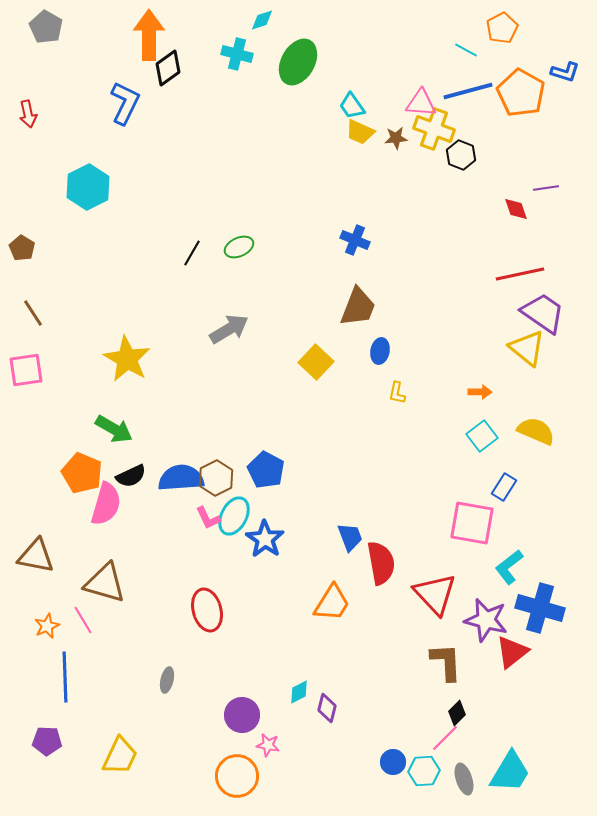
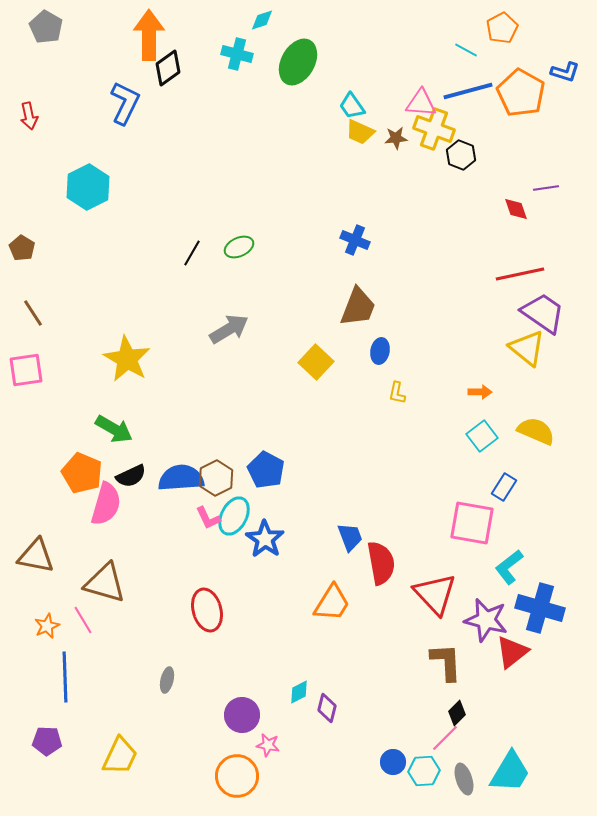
red arrow at (28, 114): moved 1 px right, 2 px down
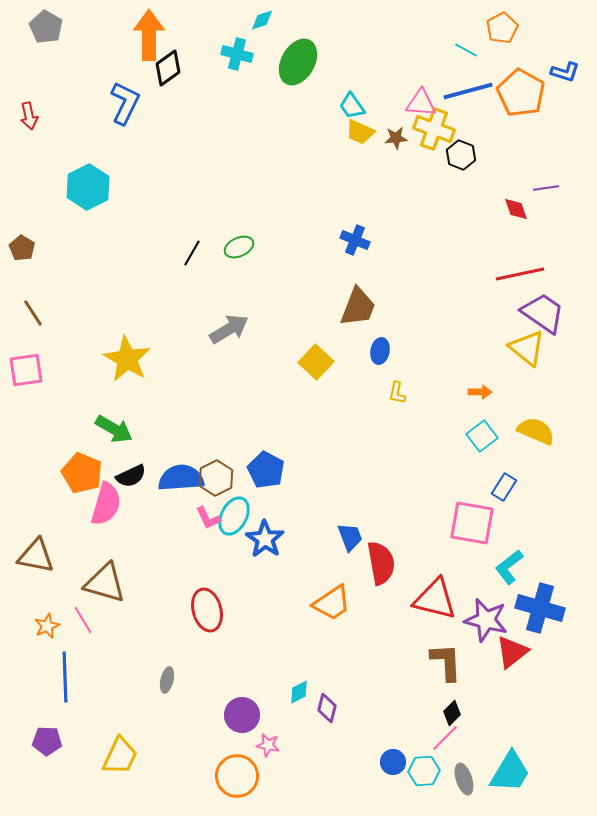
red triangle at (435, 594): moved 5 px down; rotated 33 degrees counterclockwise
orange trapezoid at (332, 603): rotated 24 degrees clockwise
black diamond at (457, 713): moved 5 px left
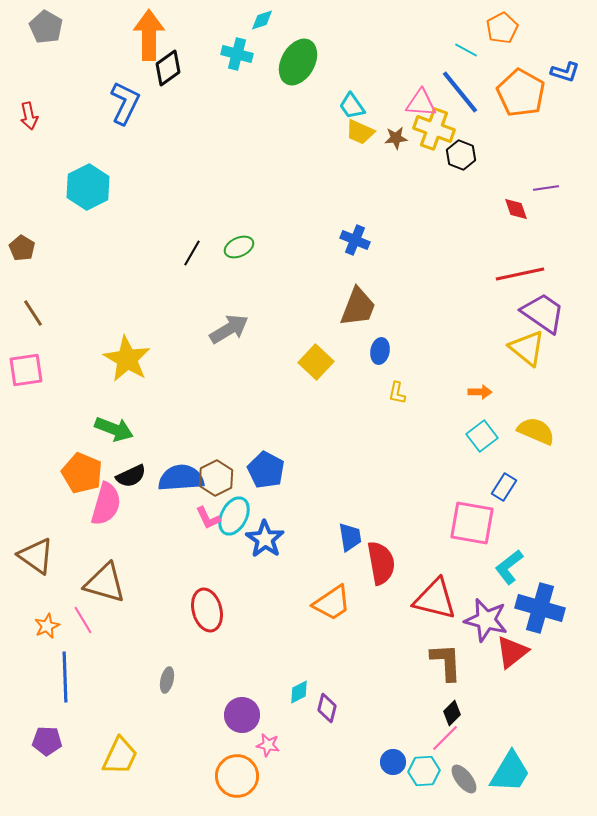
blue line at (468, 91): moved 8 px left, 1 px down; rotated 66 degrees clockwise
green arrow at (114, 429): rotated 9 degrees counterclockwise
blue trapezoid at (350, 537): rotated 12 degrees clockwise
brown triangle at (36, 556): rotated 24 degrees clockwise
gray ellipse at (464, 779): rotated 20 degrees counterclockwise
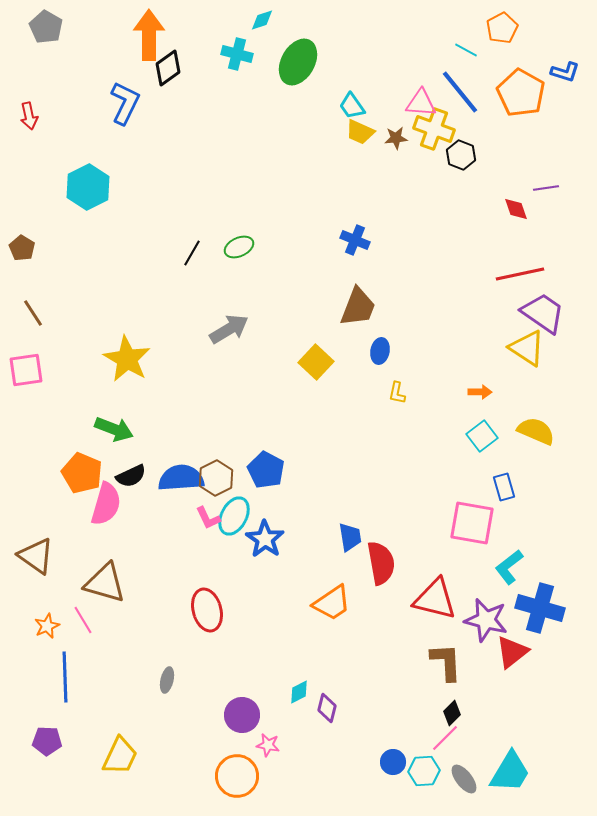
yellow triangle at (527, 348): rotated 6 degrees counterclockwise
blue rectangle at (504, 487): rotated 48 degrees counterclockwise
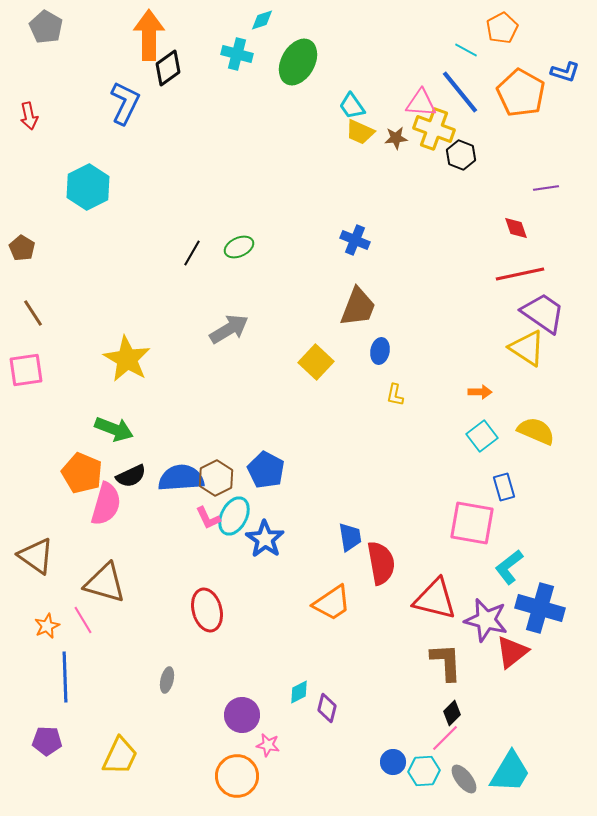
red diamond at (516, 209): moved 19 px down
yellow L-shape at (397, 393): moved 2 px left, 2 px down
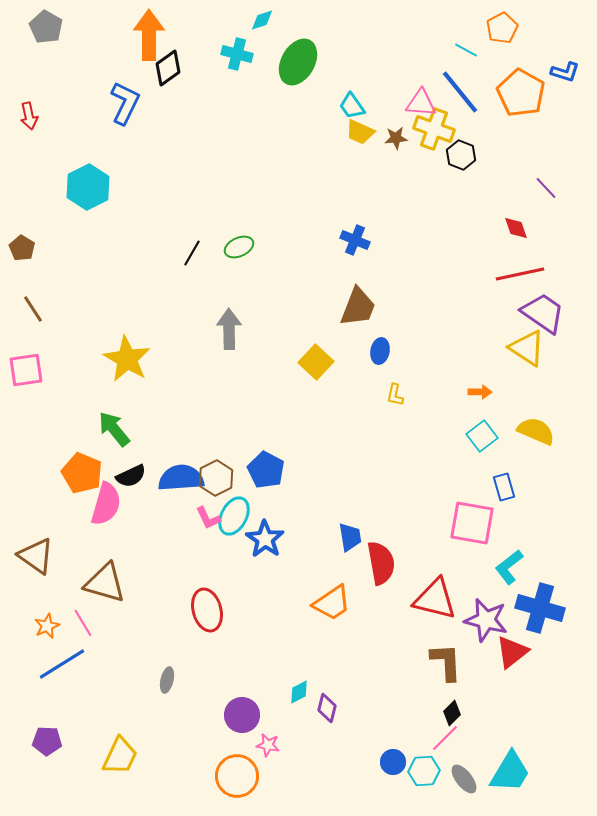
purple line at (546, 188): rotated 55 degrees clockwise
brown line at (33, 313): moved 4 px up
gray arrow at (229, 329): rotated 60 degrees counterclockwise
green arrow at (114, 429): rotated 150 degrees counterclockwise
pink line at (83, 620): moved 3 px down
blue line at (65, 677): moved 3 px left, 13 px up; rotated 60 degrees clockwise
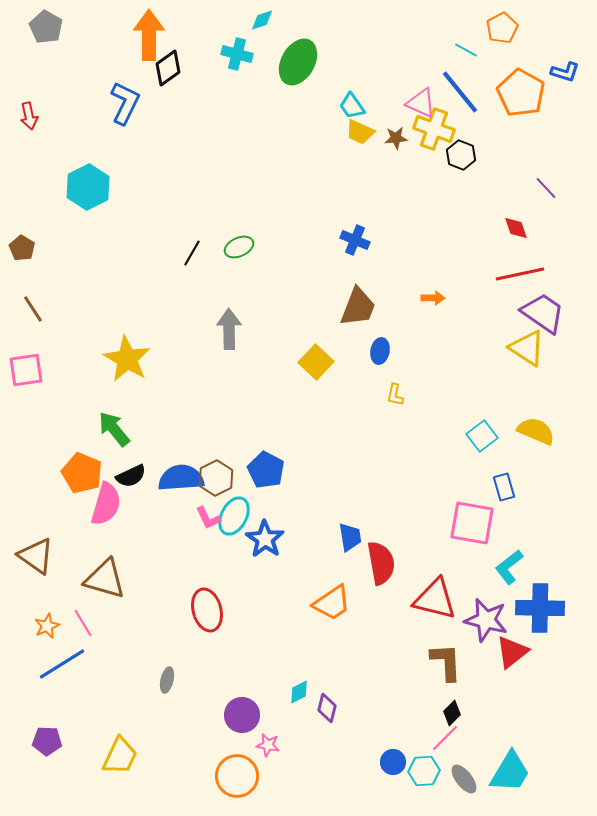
pink triangle at (421, 103): rotated 20 degrees clockwise
orange arrow at (480, 392): moved 47 px left, 94 px up
brown triangle at (105, 583): moved 4 px up
blue cross at (540, 608): rotated 15 degrees counterclockwise
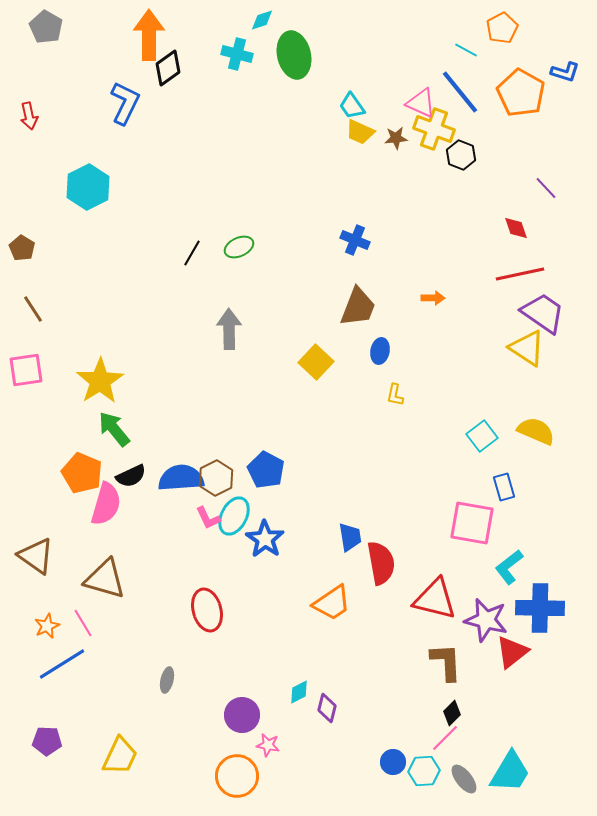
green ellipse at (298, 62): moved 4 px left, 7 px up; rotated 42 degrees counterclockwise
yellow star at (127, 359): moved 27 px left, 22 px down; rotated 9 degrees clockwise
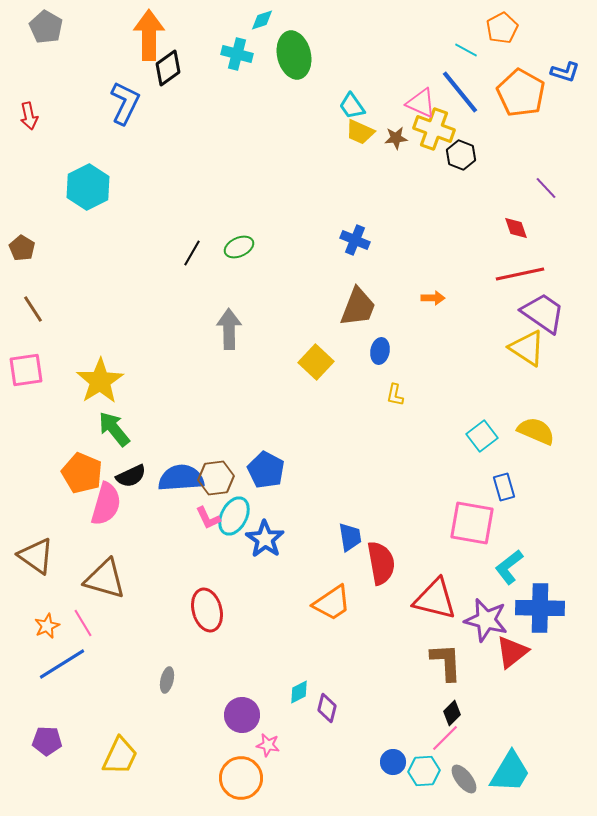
brown hexagon at (216, 478): rotated 20 degrees clockwise
orange circle at (237, 776): moved 4 px right, 2 px down
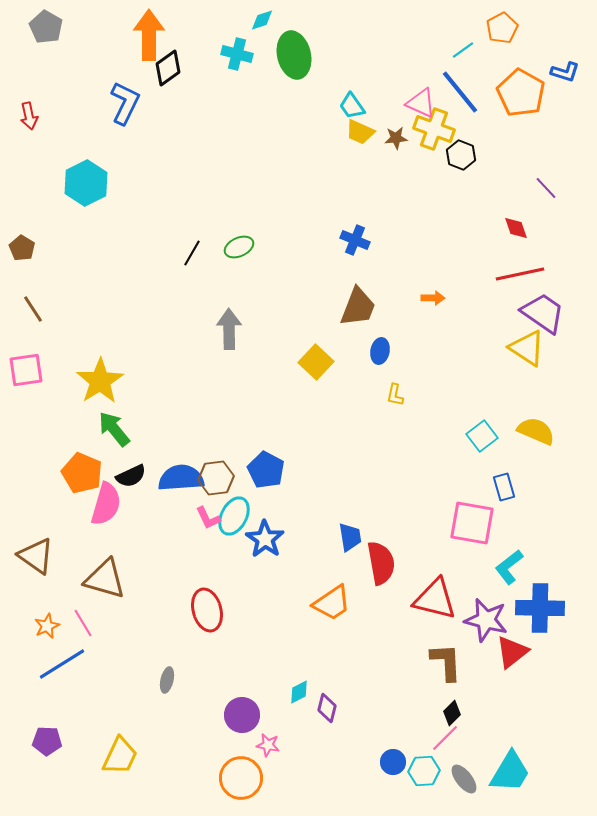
cyan line at (466, 50): moved 3 px left; rotated 65 degrees counterclockwise
cyan hexagon at (88, 187): moved 2 px left, 4 px up
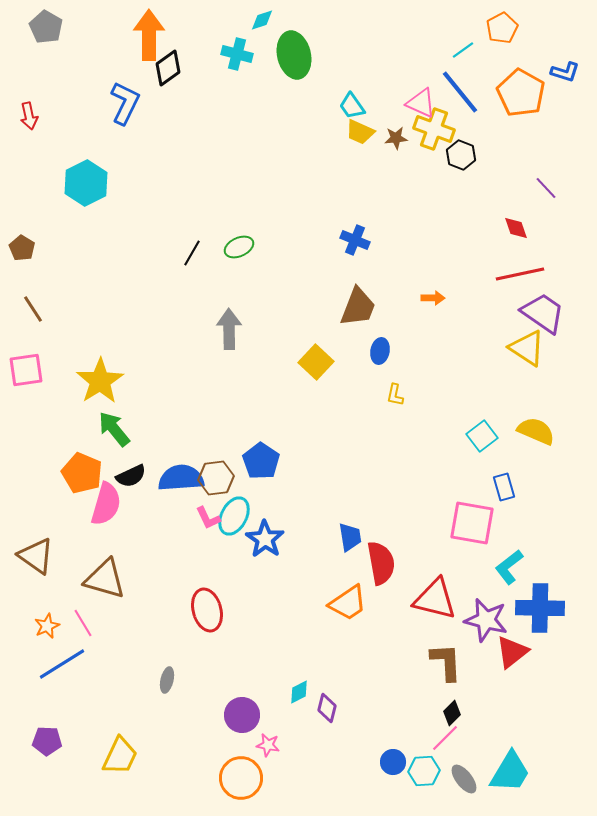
blue pentagon at (266, 470): moved 5 px left, 9 px up; rotated 6 degrees clockwise
orange trapezoid at (332, 603): moved 16 px right
